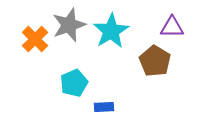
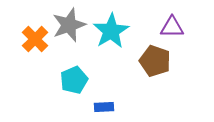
brown pentagon: rotated 12 degrees counterclockwise
cyan pentagon: moved 3 px up
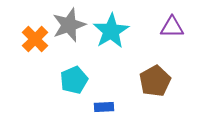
brown pentagon: moved 20 px down; rotated 24 degrees clockwise
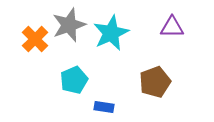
cyan star: moved 2 px down; rotated 6 degrees clockwise
brown pentagon: moved 1 px down; rotated 8 degrees clockwise
blue rectangle: rotated 12 degrees clockwise
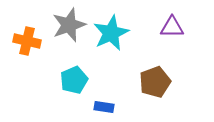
orange cross: moved 8 px left, 2 px down; rotated 32 degrees counterclockwise
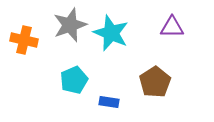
gray star: moved 1 px right
cyan star: rotated 24 degrees counterclockwise
orange cross: moved 3 px left, 1 px up
brown pentagon: rotated 12 degrees counterclockwise
blue rectangle: moved 5 px right, 5 px up
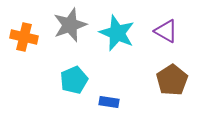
purple triangle: moved 6 px left, 4 px down; rotated 30 degrees clockwise
cyan star: moved 6 px right
orange cross: moved 3 px up
brown pentagon: moved 17 px right, 2 px up
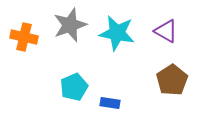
cyan star: rotated 12 degrees counterclockwise
cyan pentagon: moved 7 px down
blue rectangle: moved 1 px right, 1 px down
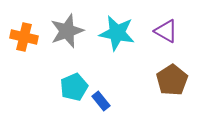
gray star: moved 3 px left, 6 px down
blue rectangle: moved 9 px left, 2 px up; rotated 42 degrees clockwise
